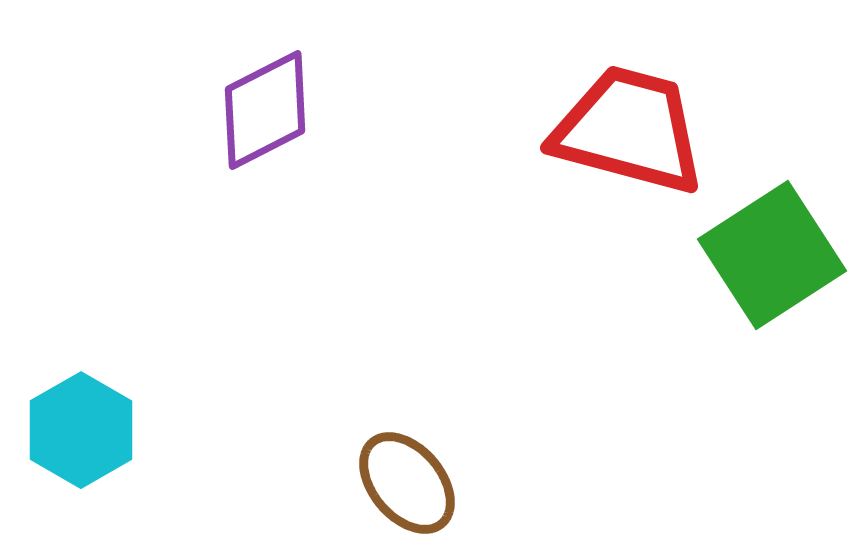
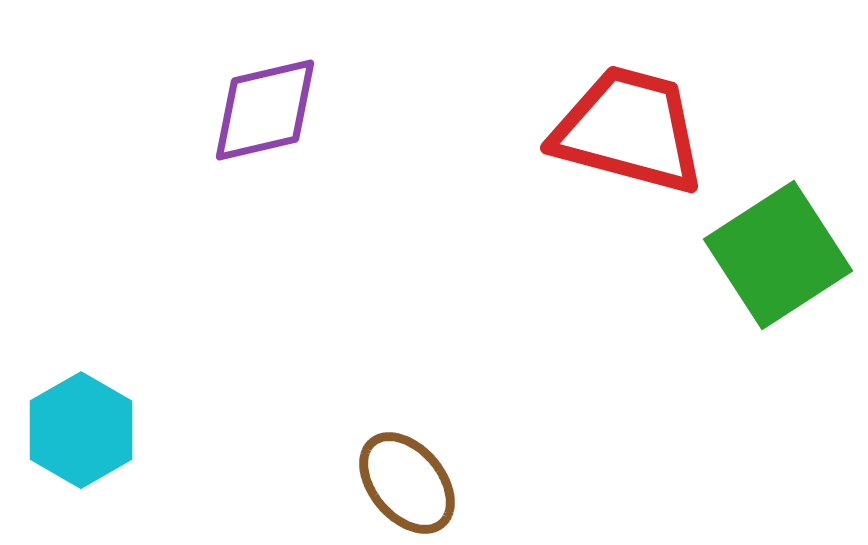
purple diamond: rotated 14 degrees clockwise
green square: moved 6 px right
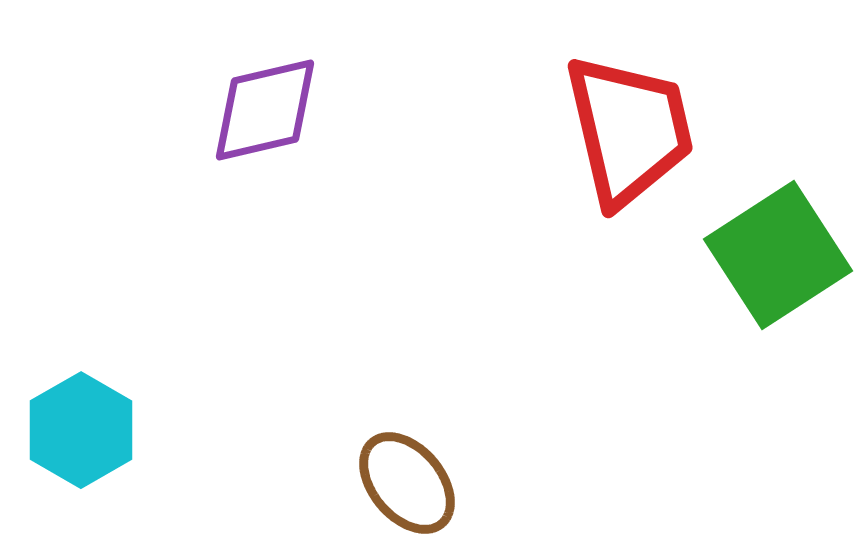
red trapezoid: rotated 62 degrees clockwise
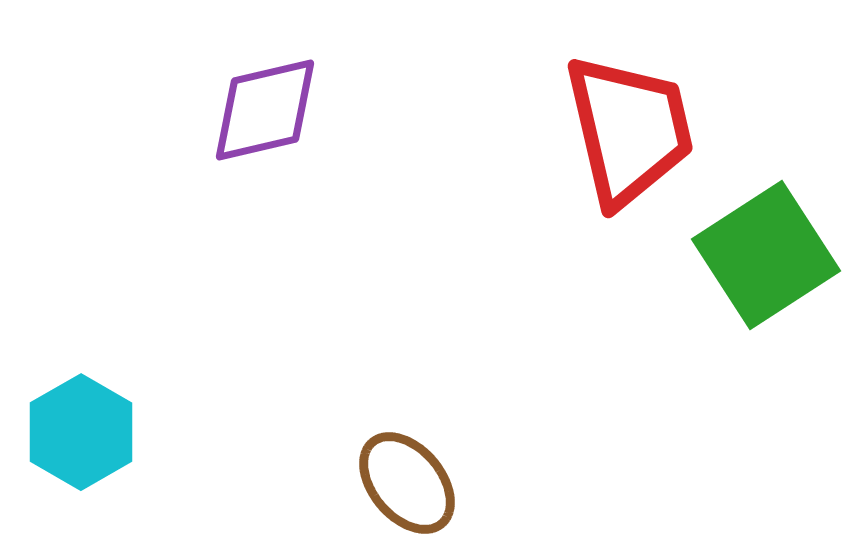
green square: moved 12 px left
cyan hexagon: moved 2 px down
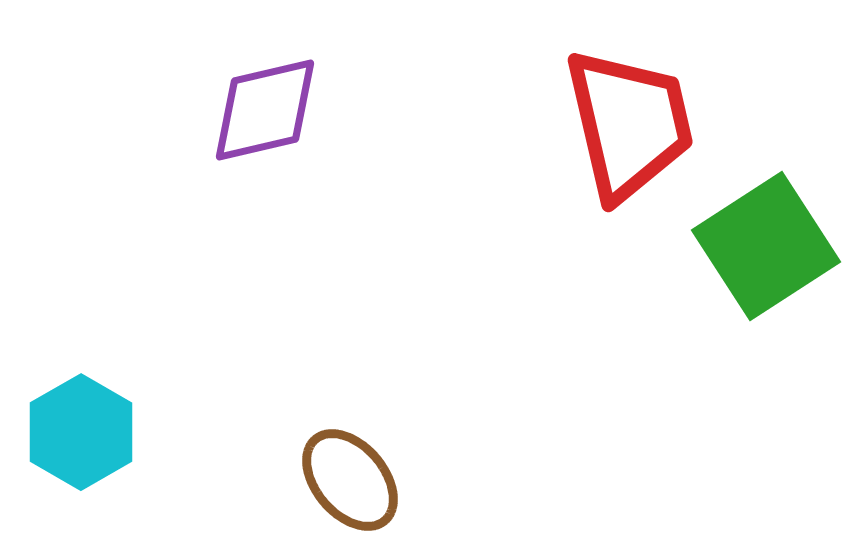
red trapezoid: moved 6 px up
green square: moved 9 px up
brown ellipse: moved 57 px left, 3 px up
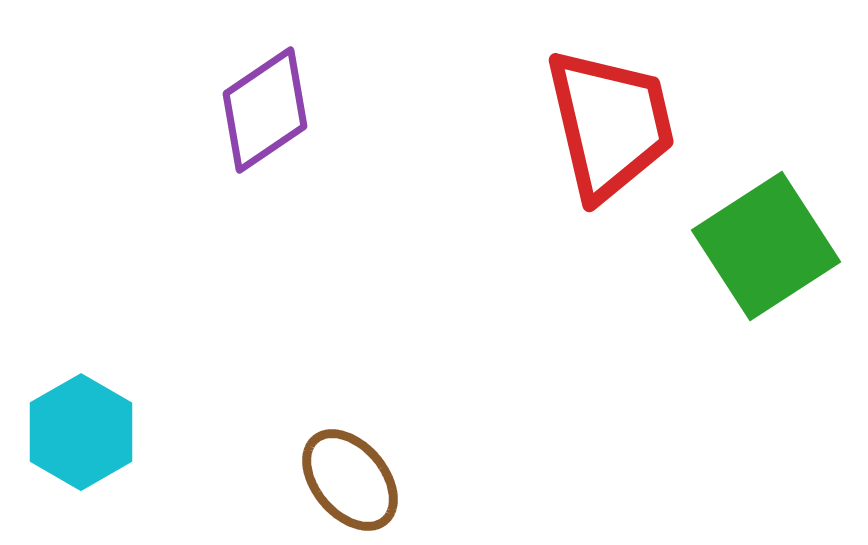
purple diamond: rotated 21 degrees counterclockwise
red trapezoid: moved 19 px left
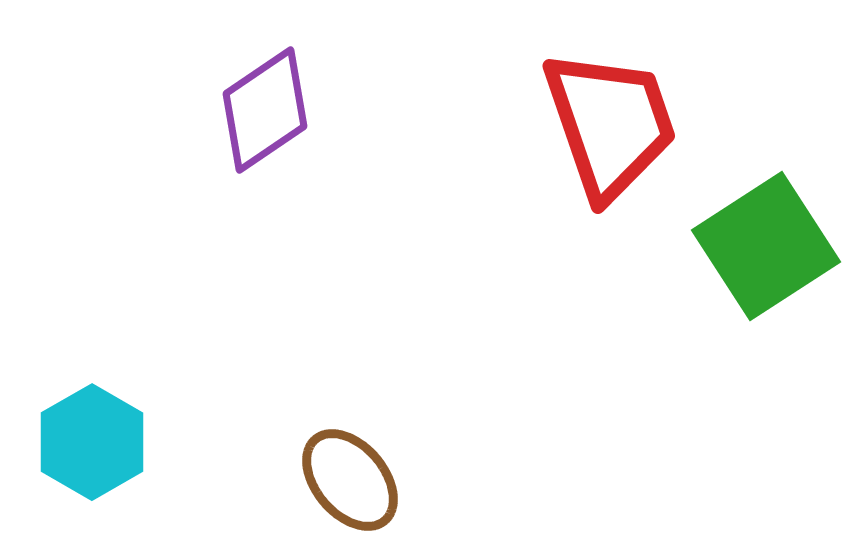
red trapezoid: rotated 6 degrees counterclockwise
cyan hexagon: moved 11 px right, 10 px down
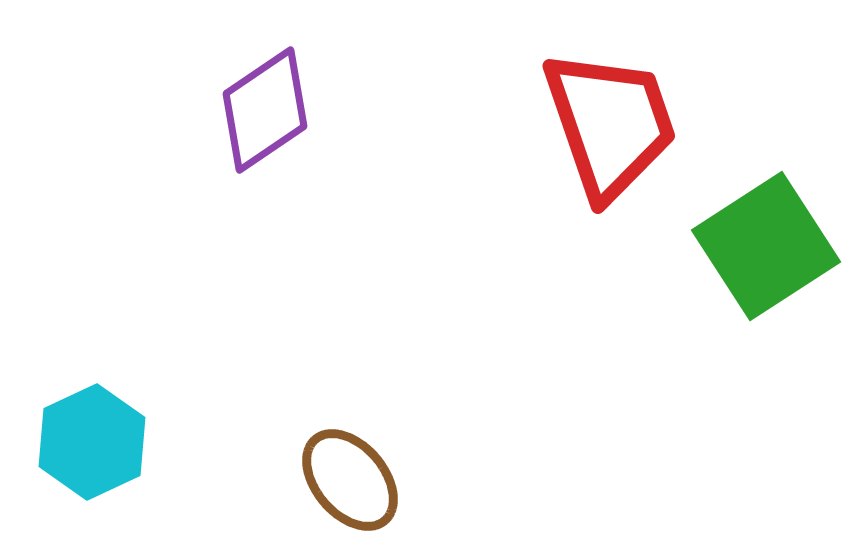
cyan hexagon: rotated 5 degrees clockwise
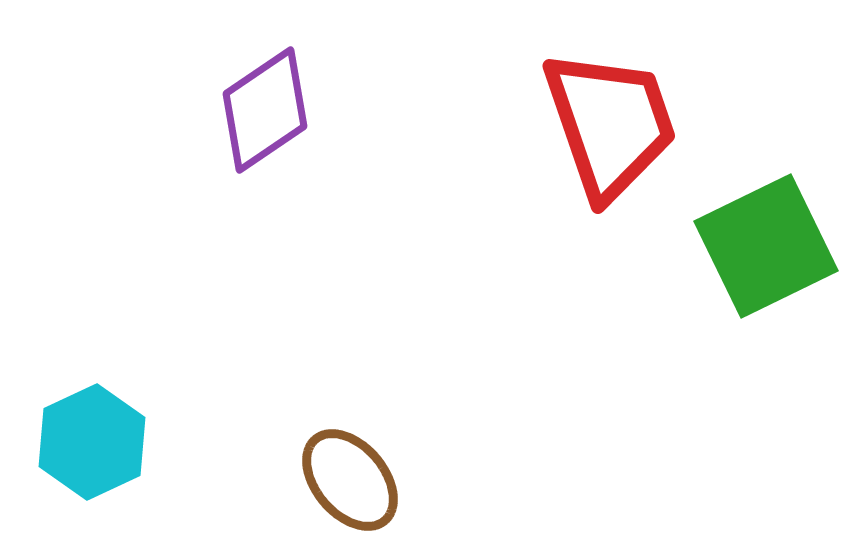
green square: rotated 7 degrees clockwise
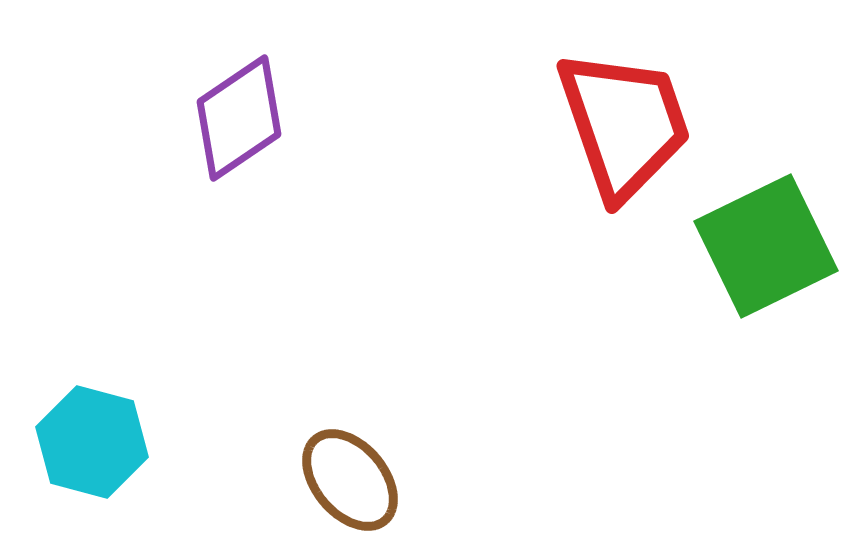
purple diamond: moved 26 px left, 8 px down
red trapezoid: moved 14 px right
cyan hexagon: rotated 20 degrees counterclockwise
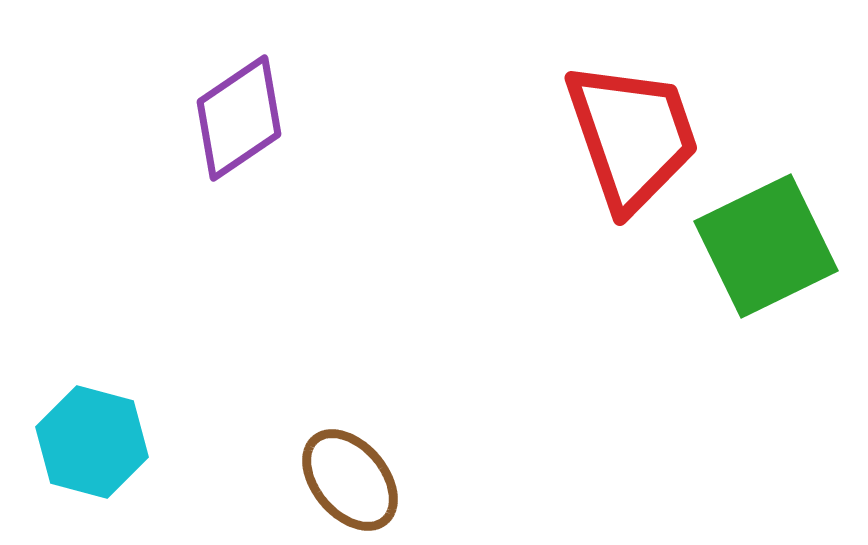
red trapezoid: moved 8 px right, 12 px down
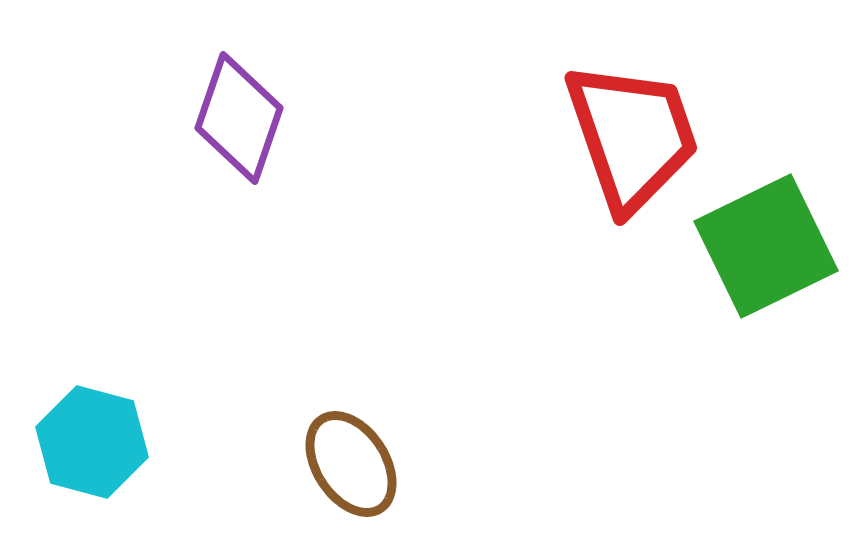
purple diamond: rotated 37 degrees counterclockwise
brown ellipse: moved 1 px right, 16 px up; rotated 7 degrees clockwise
